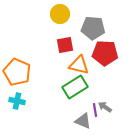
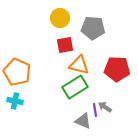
yellow circle: moved 4 px down
red pentagon: moved 12 px right, 16 px down
cyan cross: moved 2 px left
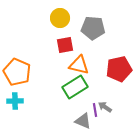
red pentagon: moved 2 px right; rotated 15 degrees counterclockwise
cyan cross: rotated 14 degrees counterclockwise
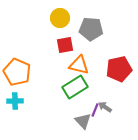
gray pentagon: moved 2 px left, 1 px down
purple line: rotated 32 degrees clockwise
gray triangle: rotated 24 degrees clockwise
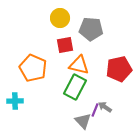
orange pentagon: moved 16 px right, 4 px up
green rectangle: rotated 30 degrees counterclockwise
